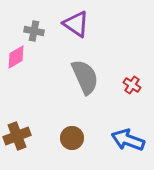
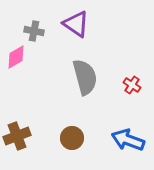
gray semicircle: rotated 9 degrees clockwise
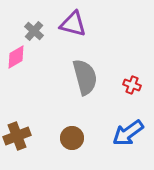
purple triangle: moved 3 px left; rotated 20 degrees counterclockwise
gray cross: rotated 30 degrees clockwise
red cross: rotated 12 degrees counterclockwise
blue arrow: moved 7 px up; rotated 56 degrees counterclockwise
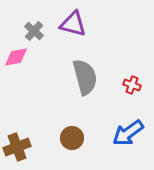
pink diamond: rotated 20 degrees clockwise
brown cross: moved 11 px down
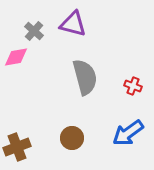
red cross: moved 1 px right, 1 px down
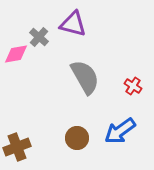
gray cross: moved 5 px right, 6 px down
pink diamond: moved 3 px up
gray semicircle: rotated 15 degrees counterclockwise
red cross: rotated 12 degrees clockwise
blue arrow: moved 8 px left, 2 px up
brown circle: moved 5 px right
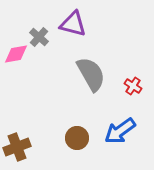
gray semicircle: moved 6 px right, 3 px up
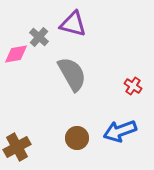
gray semicircle: moved 19 px left
blue arrow: rotated 16 degrees clockwise
brown cross: rotated 8 degrees counterclockwise
